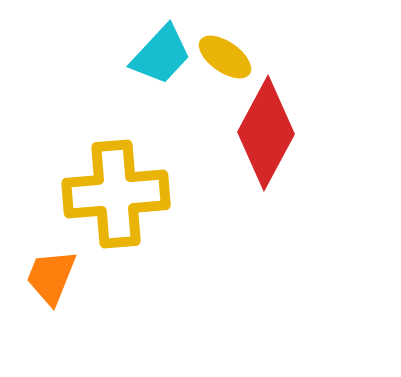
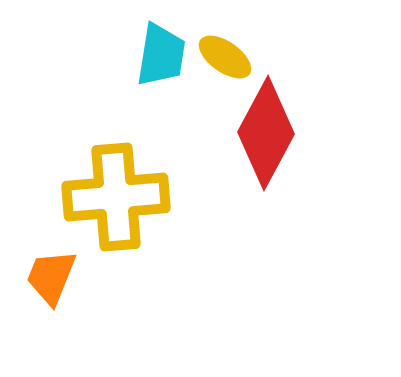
cyan trapezoid: rotated 34 degrees counterclockwise
yellow cross: moved 3 px down
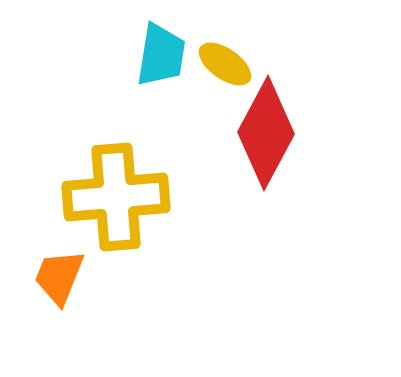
yellow ellipse: moved 7 px down
orange trapezoid: moved 8 px right
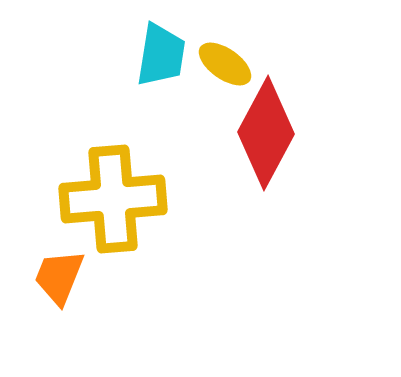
yellow cross: moved 3 px left, 2 px down
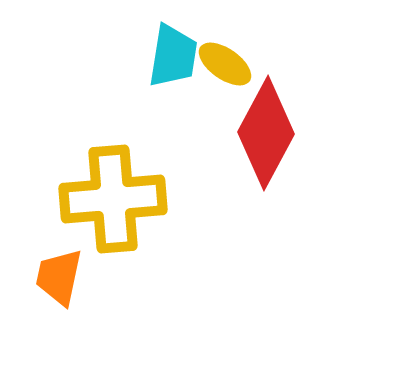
cyan trapezoid: moved 12 px right, 1 px down
orange trapezoid: rotated 10 degrees counterclockwise
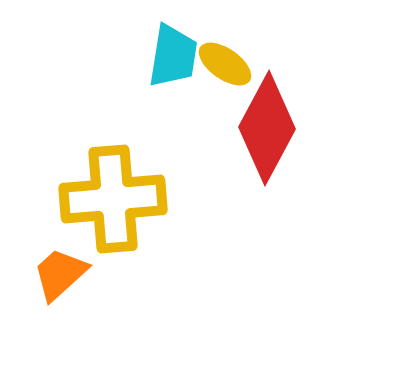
red diamond: moved 1 px right, 5 px up
orange trapezoid: moved 1 px right, 3 px up; rotated 36 degrees clockwise
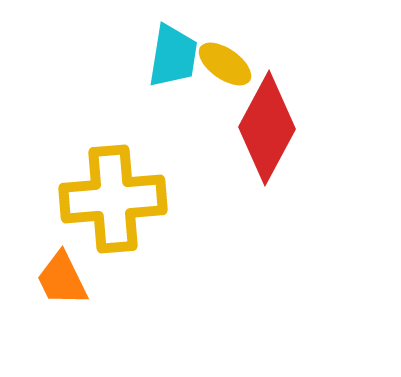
orange trapezoid: moved 2 px right, 5 px down; rotated 74 degrees counterclockwise
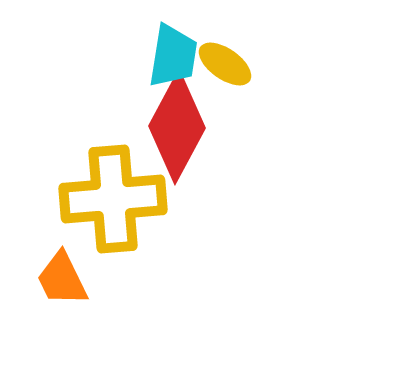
red diamond: moved 90 px left, 1 px up
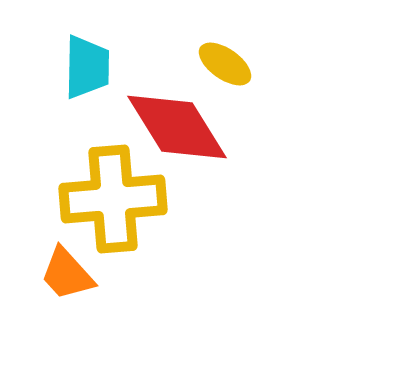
cyan trapezoid: moved 86 px left, 11 px down; rotated 8 degrees counterclockwise
red diamond: rotated 60 degrees counterclockwise
orange trapezoid: moved 5 px right, 5 px up; rotated 16 degrees counterclockwise
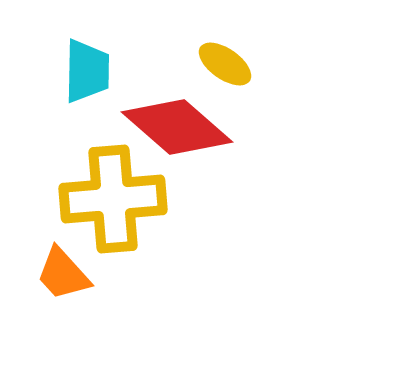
cyan trapezoid: moved 4 px down
red diamond: rotated 17 degrees counterclockwise
orange trapezoid: moved 4 px left
